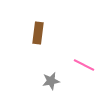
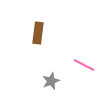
gray star: rotated 12 degrees counterclockwise
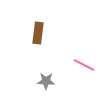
gray star: moved 5 px left; rotated 24 degrees clockwise
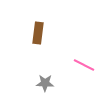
gray star: moved 1 px left, 2 px down
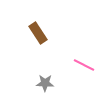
brown rectangle: rotated 40 degrees counterclockwise
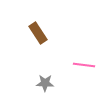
pink line: rotated 20 degrees counterclockwise
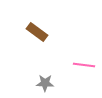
brown rectangle: moved 1 px left, 1 px up; rotated 20 degrees counterclockwise
